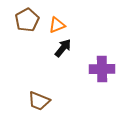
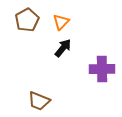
orange triangle: moved 4 px right, 3 px up; rotated 24 degrees counterclockwise
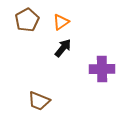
orange triangle: rotated 12 degrees clockwise
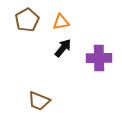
orange triangle: rotated 24 degrees clockwise
purple cross: moved 3 px left, 11 px up
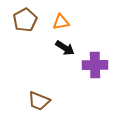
brown pentagon: moved 2 px left
black arrow: moved 2 px right; rotated 84 degrees clockwise
purple cross: moved 4 px left, 7 px down
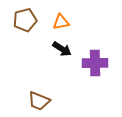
brown pentagon: rotated 15 degrees clockwise
black arrow: moved 3 px left, 1 px down
purple cross: moved 2 px up
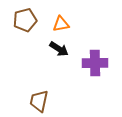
orange triangle: moved 2 px down
black arrow: moved 3 px left
brown trapezoid: rotated 80 degrees clockwise
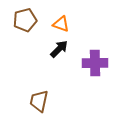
orange triangle: rotated 30 degrees clockwise
black arrow: rotated 78 degrees counterclockwise
